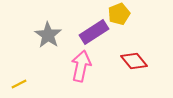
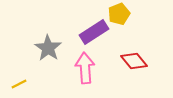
gray star: moved 13 px down
pink arrow: moved 4 px right, 2 px down; rotated 16 degrees counterclockwise
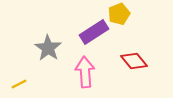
pink arrow: moved 4 px down
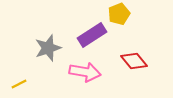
purple rectangle: moved 2 px left, 3 px down
gray star: rotated 20 degrees clockwise
pink arrow: rotated 104 degrees clockwise
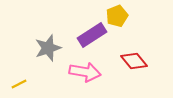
yellow pentagon: moved 2 px left, 2 px down
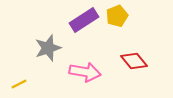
purple rectangle: moved 8 px left, 15 px up
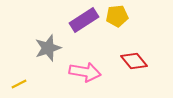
yellow pentagon: rotated 15 degrees clockwise
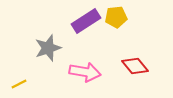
yellow pentagon: moved 1 px left, 1 px down
purple rectangle: moved 2 px right, 1 px down
red diamond: moved 1 px right, 5 px down
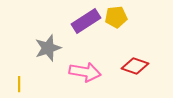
red diamond: rotated 32 degrees counterclockwise
yellow line: rotated 63 degrees counterclockwise
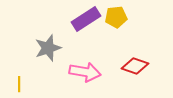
purple rectangle: moved 2 px up
